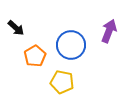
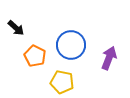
purple arrow: moved 27 px down
orange pentagon: rotated 15 degrees counterclockwise
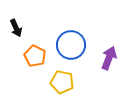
black arrow: rotated 24 degrees clockwise
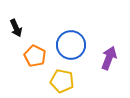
yellow pentagon: moved 1 px up
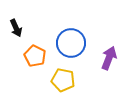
blue circle: moved 2 px up
yellow pentagon: moved 1 px right, 1 px up
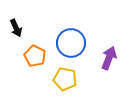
yellow pentagon: moved 2 px right, 1 px up
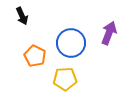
black arrow: moved 6 px right, 12 px up
purple arrow: moved 25 px up
yellow pentagon: rotated 15 degrees counterclockwise
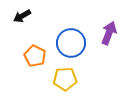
black arrow: rotated 84 degrees clockwise
